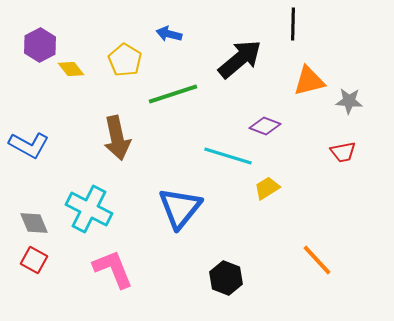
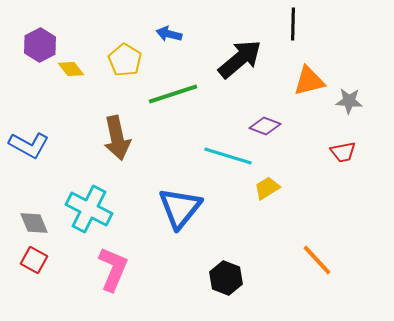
pink L-shape: rotated 45 degrees clockwise
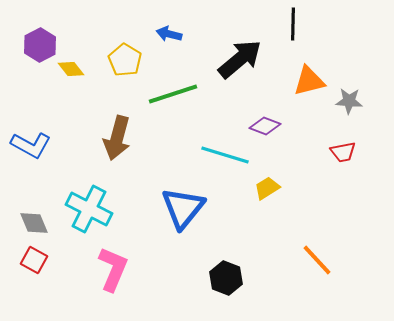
brown arrow: rotated 27 degrees clockwise
blue L-shape: moved 2 px right
cyan line: moved 3 px left, 1 px up
blue triangle: moved 3 px right
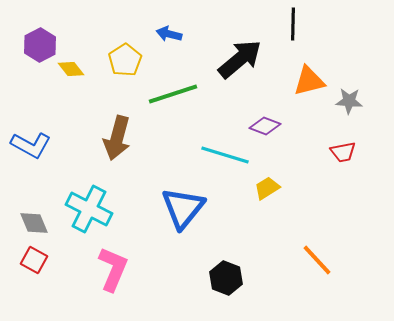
yellow pentagon: rotated 8 degrees clockwise
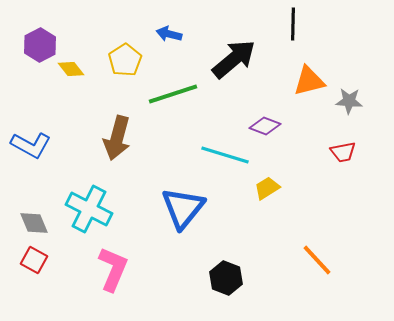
black arrow: moved 6 px left
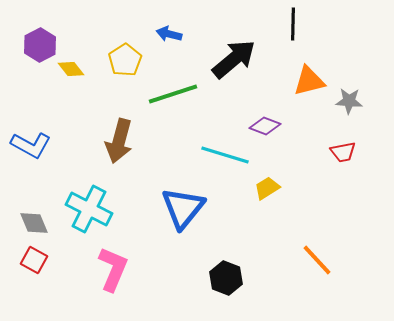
brown arrow: moved 2 px right, 3 px down
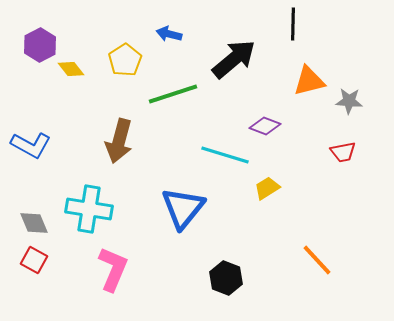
cyan cross: rotated 18 degrees counterclockwise
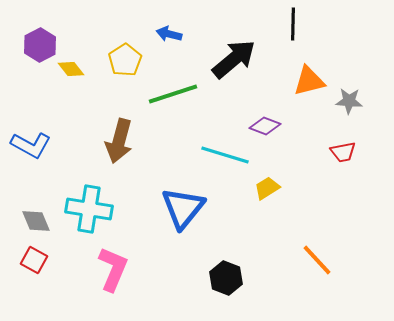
gray diamond: moved 2 px right, 2 px up
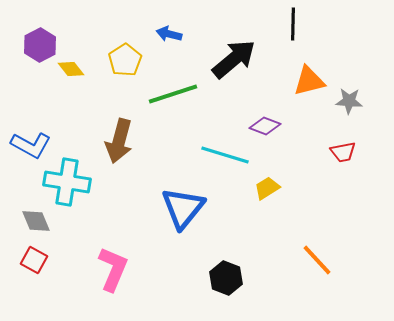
cyan cross: moved 22 px left, 27 px up
